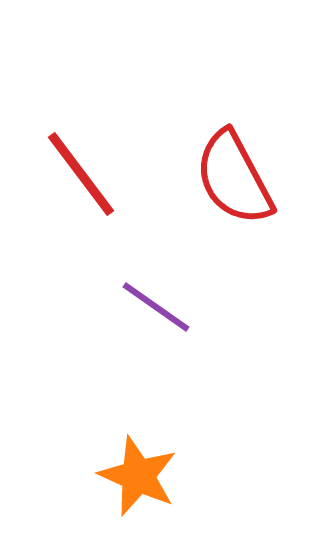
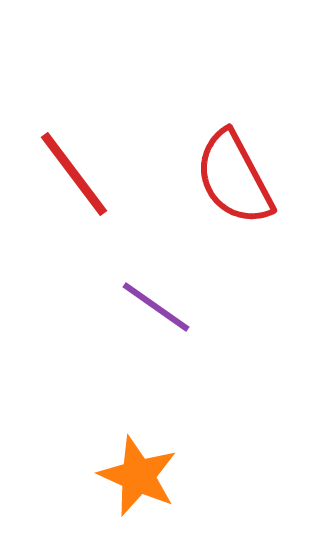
red line: moved 7 px left
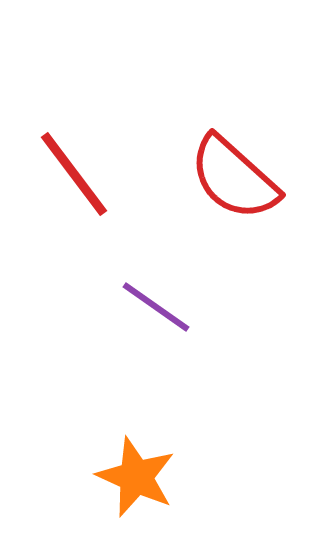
red semicircle: rotated 20 degrees counterclockwise
orange star: moved 2 px left, 1 px down
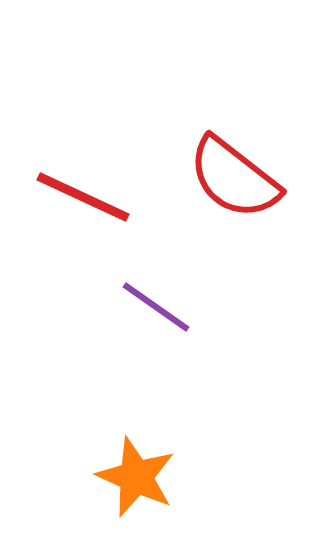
red line: moved 9 px right, 23 px down; rotated 28 degrees counterclockwise
red semicircle: rotated 4 degrees counterclockwise
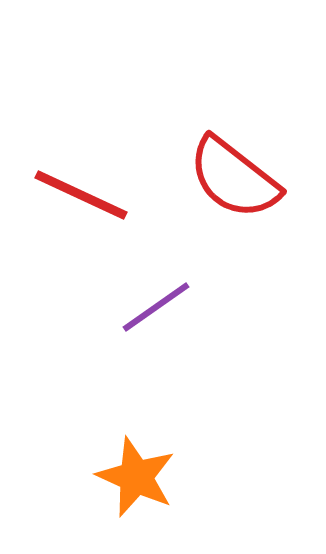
red line: moved 2 px left, 2 px up
purple line: rotated 70 degrees counterclockwise
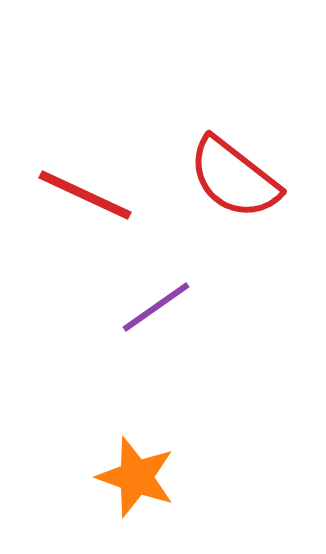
red line: moved 4 px right
orange star: rotated 4 degrees counterclockwise
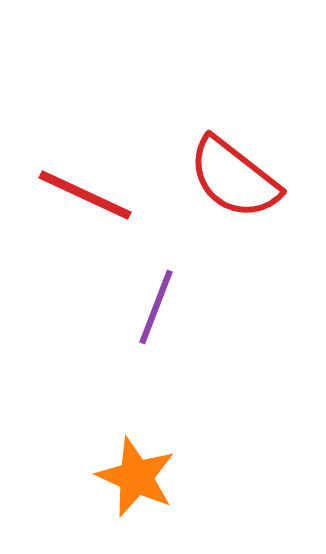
purple line: rotated 34 degrees counterclockwise
orange star: rotated 4 degrees clockwise
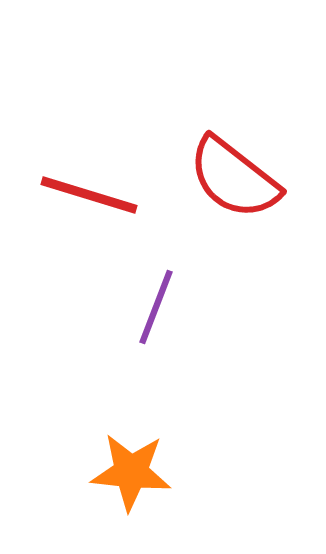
red line: moved 4 px right; rotated 8 degrees counterclockwise
orange star: moved 5 px left, 5 px up; rotated 18 degrees counterclockwise
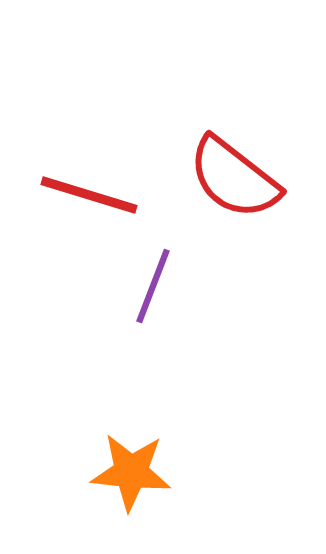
purple line: moved 3 px left, 21 px up
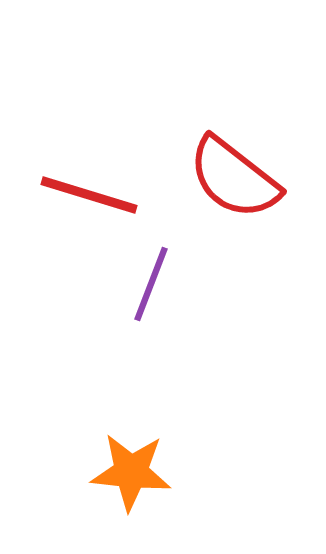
purple line: moved 2 px left, 2 px up
